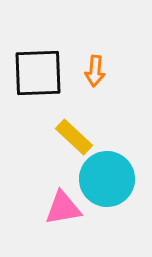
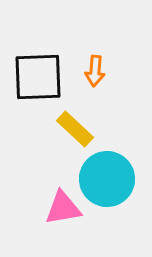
black square: moved 4 px down
yellow rectangle: moved 1 px right, 8 px up
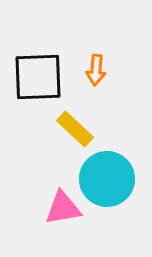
orange arrow: moved 1 px right, 1 px up
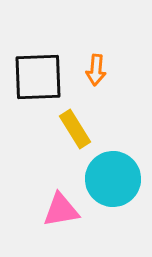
yellow rectangle: rotated 15 degrees clockwise
cyan circle: moved 6 px right
pink triangle: moved 2 px left, 2 px down
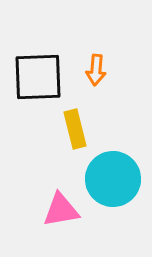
yellow rectangle: rotated 18 degrees clockwise
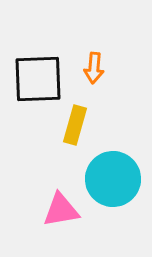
orange arrow: moved 2 px left, 2 px up
black square: moved 2 px down
yellow rectangle: moved 4 px up; rotated 30 degrees clockwise
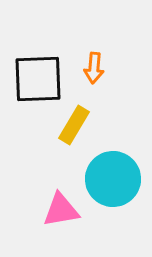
yellow rectangle: moved 1 px left; rotated 15 degrees clockwise
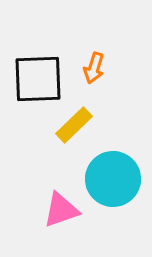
orange arrow: rotated 12 degrees clockwise
yellow rectangle: rotated 15 degrees clockwise
pink triangle: rotated 9 degrees counterclockwise
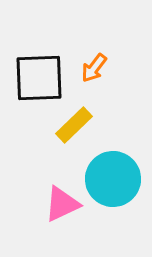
orange arrow: rotated 20 degrees clockwise
black square: moved 1 px right, 1 px up
pink triangle: moved 1 px right, 6 px up; rotated 6 degrees counterclockwise
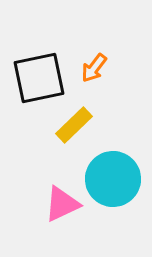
black square: rotated 10 degrees counterclockwise
